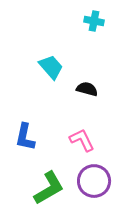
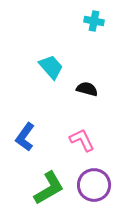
blue L-shape: rotated 24 degrees clockwise
purple circle: moved 4 px down
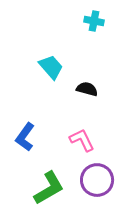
purple circle: moved 3 px right, 5 px up
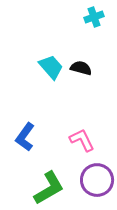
cyan cross: moved 4 px up; rotated 30 degrees counterclockwise
black semicircle: moved 6 px left, 21 px up
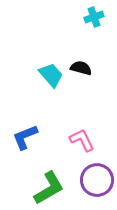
cyan trapezoid: moved 8 px down
blue L-shape: rotated 32 degrees clockwise
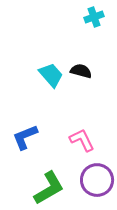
black semicircle: moved 3 px down
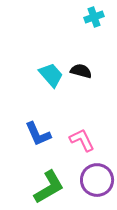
blue L-shape: moved 13 px right, 3 px up; rotated 92 degrees counterclockwise
green L-shape: moved 1 px up
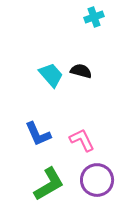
green L-shape: moved 3 px up
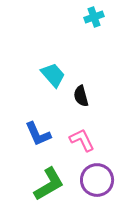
black semicircle: moved 25 px down; rotated 120 degrees counterclockwise
cyan trapezoid: moved 2 px right
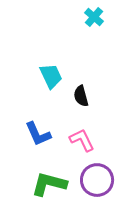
cyan cross: rotated 30 degrees counterclockwise
cyan trapezoid: moved 2 px left, 1 px down; rotated 16 degrees clockwise
green L-shape: rotated 135 degrees counterclockwise
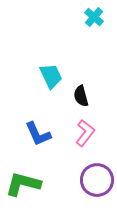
pink L-shape: moved 3 px right, 7 px up; rotated 64 degrees clockwise
green L-shape: moved 26 px left
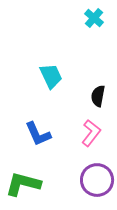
cyan cross: moved 1 px down
black semicircle: moved 17 px right; rotated 25 degrees clockwise
pink L-shape: moved 6 px right
